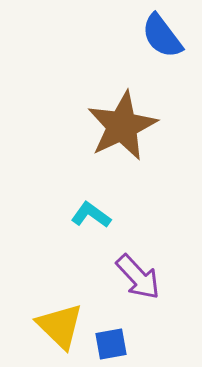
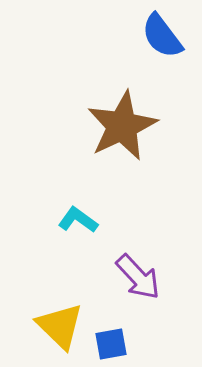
cyan L-shape: moved 13 px left, 5 px down
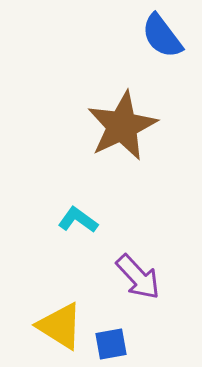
yellow triangle: rotated 12 degrees counterclockwise
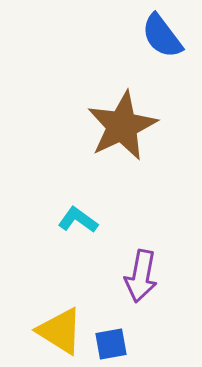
purple arrow: moved 3 px right, 1 px up; rotated 54 degrees clockwise
yellow triangle: moved 5 px down
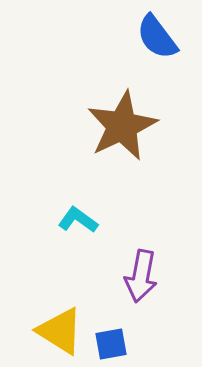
blue semicircle: moved 5 px left, 1 px down
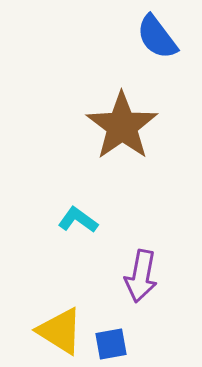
brown star: rotated 10 degrees counterclockwise
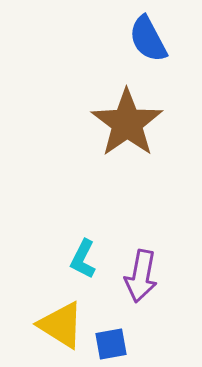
blue semicircle: moved 9 px left, 2 px down; rotated 9 degrees clockwise
brown star: moved 5 px right, 3 px up
cyan L-shape: moved 5 px right, 39 px down; rotated 99 degrees counterclockwise
yellow triangle: moved 1 px right, 6 px up
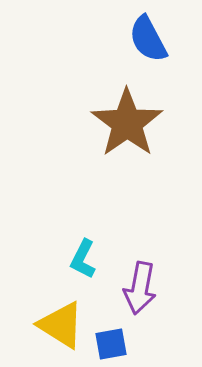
purple arrow: moved 1 px left, 12 px down
